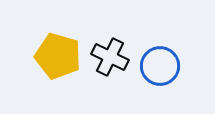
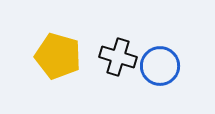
black cross: moved 8 px right; rotated 9 degrees counterclockwise
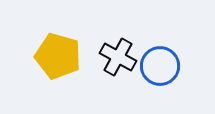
black cross: rotated 12 degrees clockwise
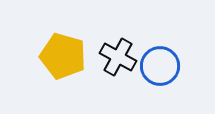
yellow pentagon: moved 5 px right
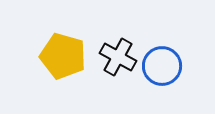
blue circle: moved 2 px right
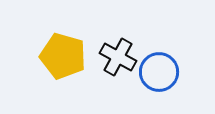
blue circle: moved 3 px left, 6 px down
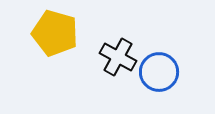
yellow pentagon: moved 8 px left, 23 px up
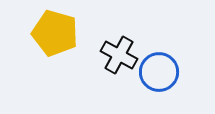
black cross: moved 1 px right, 2 px up
